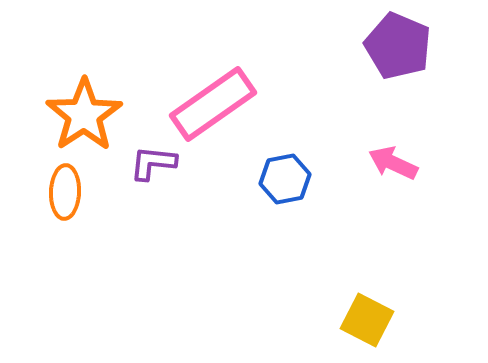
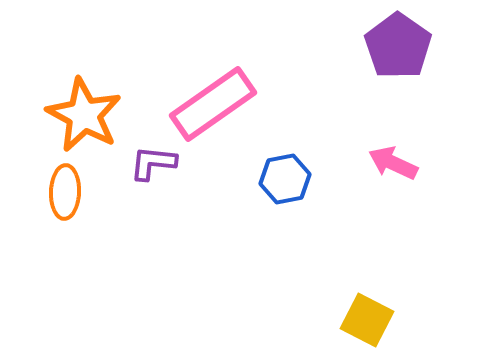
purple pentagon: rotated 12 degrees clockwise
orange star: rotated 10 degrees counterclockwise
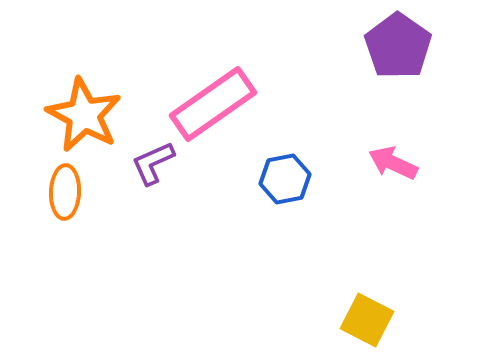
purple L-shape: rotated 30 degrees counterclockwise
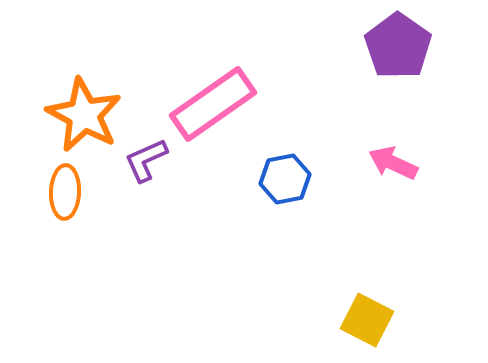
purple L-shape: moved 7 px left, 3 px up
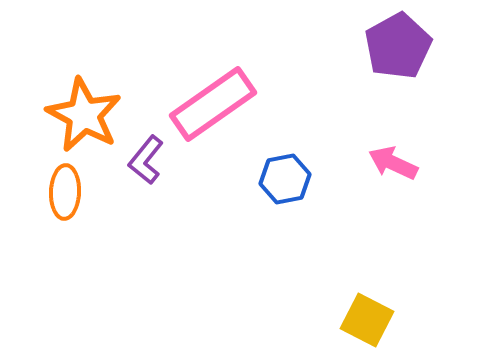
purple pentagon: rotated 8 degrees clockwise
purple L-shape: rotated 27 degrees counterclockwise
